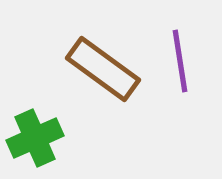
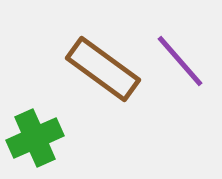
purple line: rotated 32 degrees counterclockwise
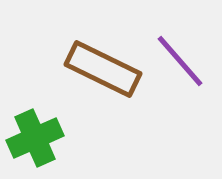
brown rectangle: rotated 10 degrees counterclockwise
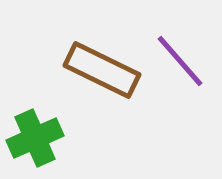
brown rectangle: moved 1 px left, 1 px down
